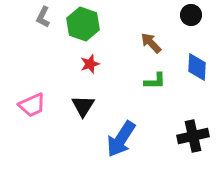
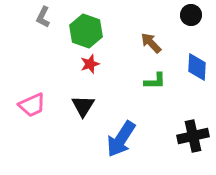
green hexagon: moved 3 px right, 7 px down
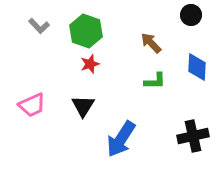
gray L-shape: moved 4 px left, 9 px down; rotated 70 degrees counterclockwise
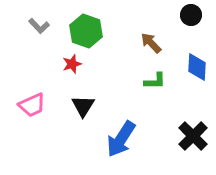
red star: moved 18 px left
black cross: rotated 32 degrees counterclockwise
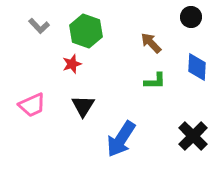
black circle: moved 2 px down
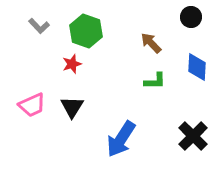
black triangle: moved 11 px left, 1 px down
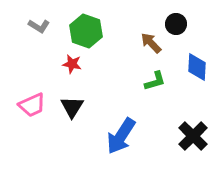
black circle: moved 15 px left, 7 px down
gray L-shape: rotated 15 degrees counterclockwise
red star: rotated 30 degrees clockwise
green L-shape: rotated 15 degrees counterclockwise
blue arrow: moved 3 px up
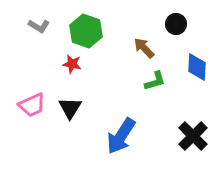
brown arrow: moved 7 px left, 5 px down
black triangle: moved 2 px left, 1 px down
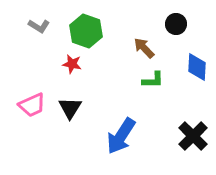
green L-shape: moved 2 px left, 1 px up; rotated 15 degrees clockwise
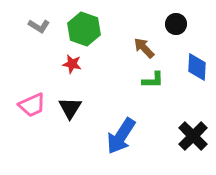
green hexagon: moved 2 px left, 2 px up
